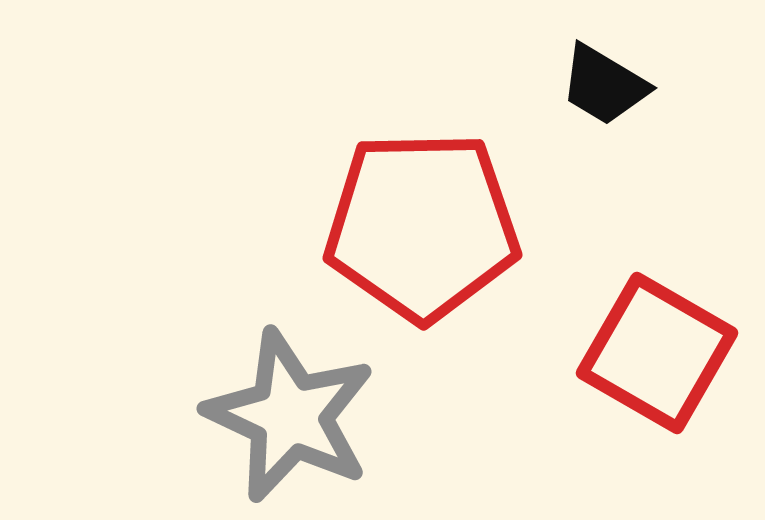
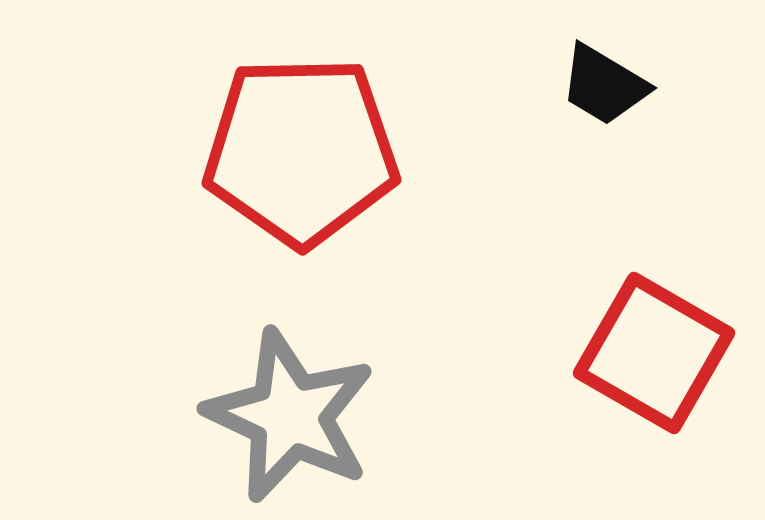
red pentagon: moved 121 px left, 75 px up
red square: moved 3 px left
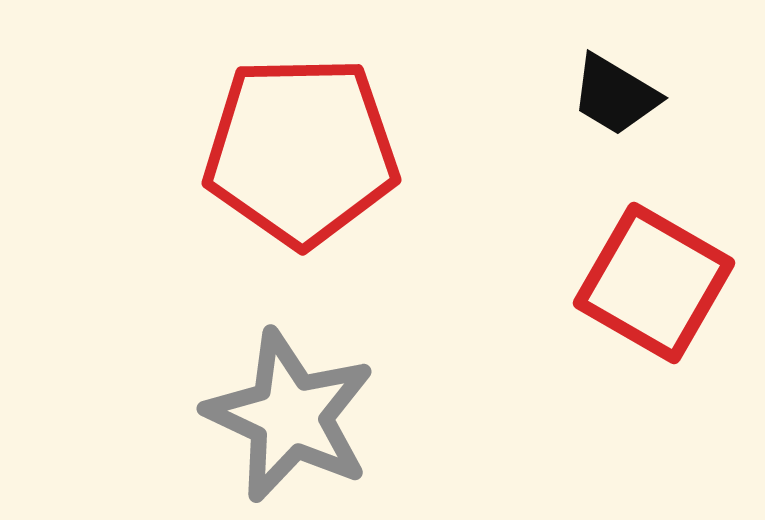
black trapezoid: moved 11 px right, 10 px down
red square: moved 70 px up
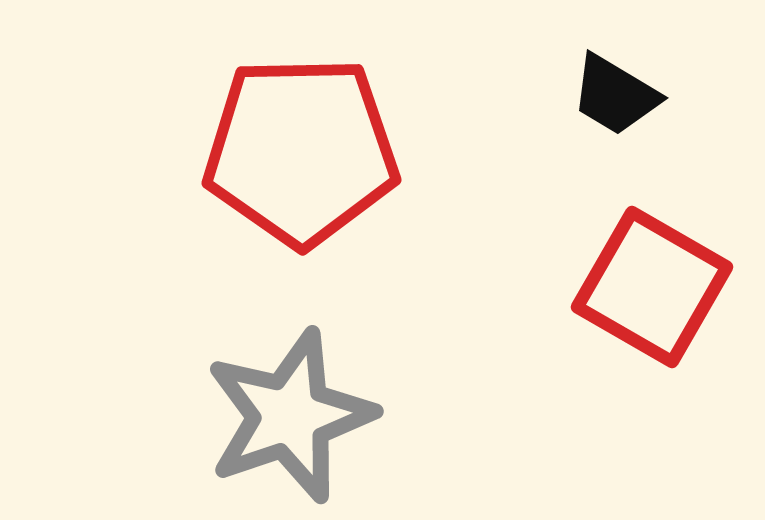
red square: moved 2 px left, 4 px down
gray star: rotated 28 degrees clockwise
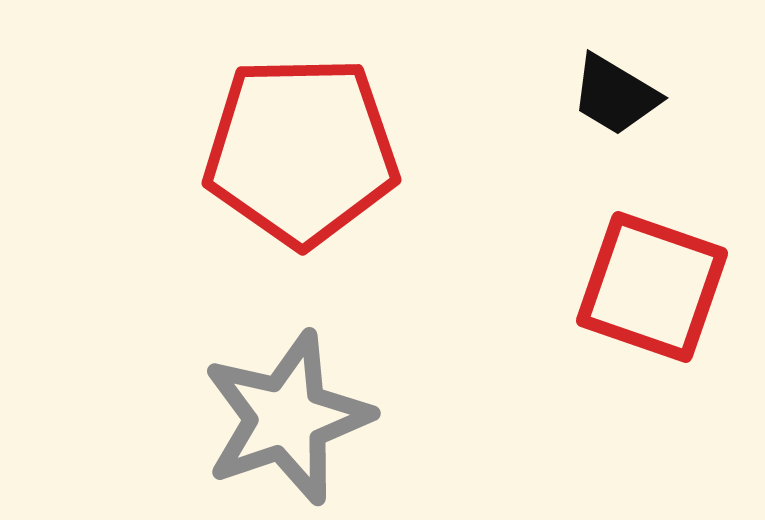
red square: rotated 11 degrees counterclockwise
gray star: moved 3 px left, 2 px down
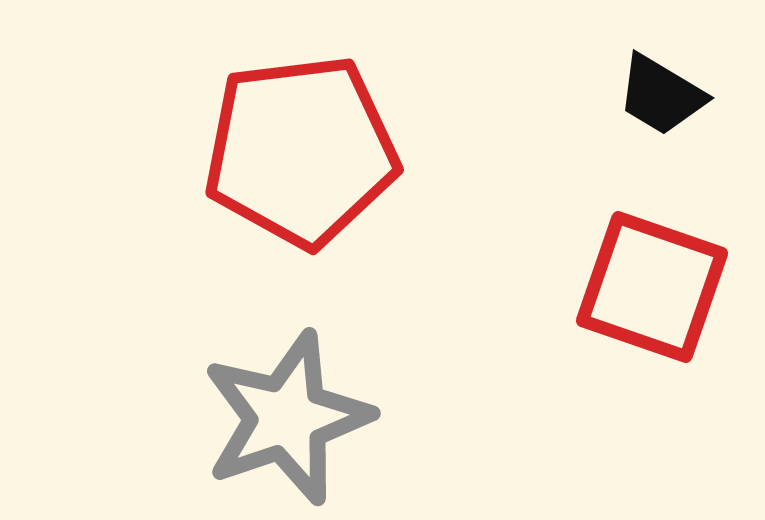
black trapezoid: moved 46 px right
red pentagon: rotated 6 degrees counterclockwise
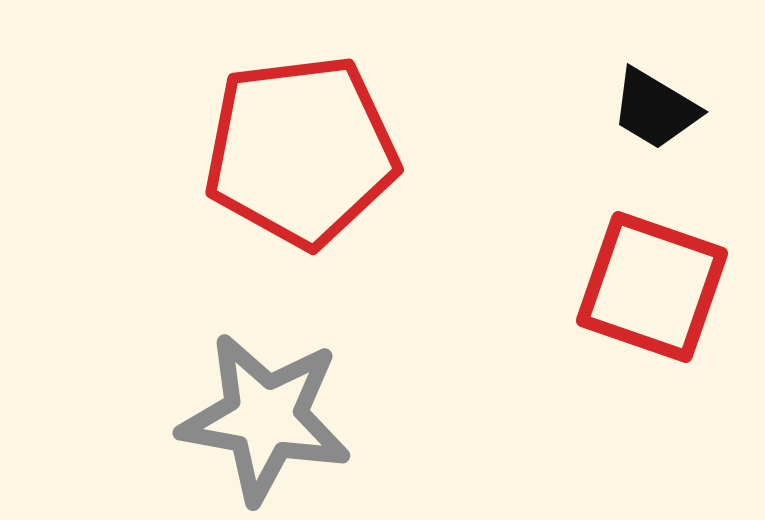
black trapezoid: moved 6 px left, 14 px down
gray star: moved 22 px left; rotated 29 degrees clockwise
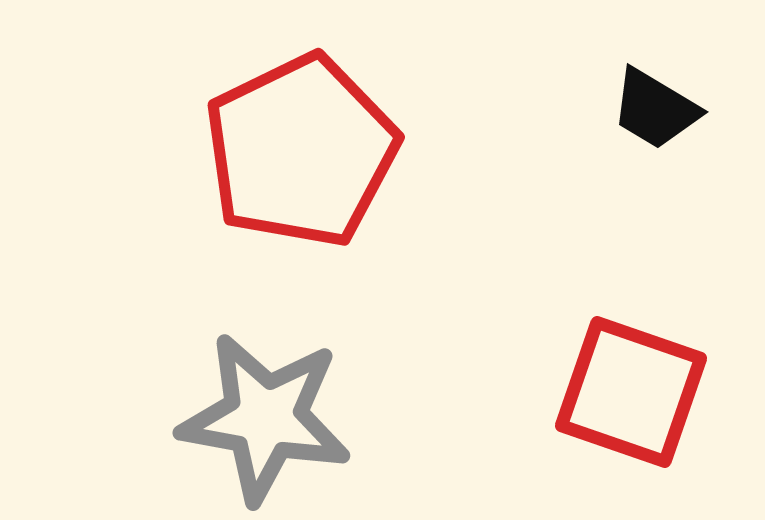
red pentagon: rotated 19 degrees counterclockwise
red square: moved 21 px left, 105 px down
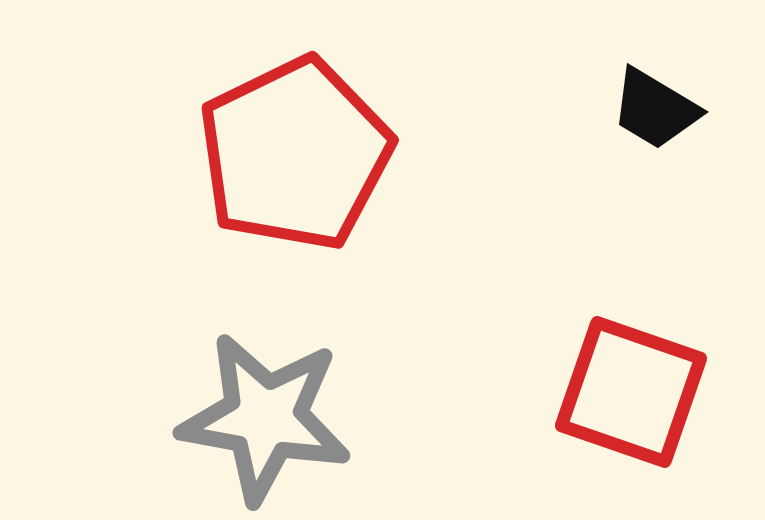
red pentagon: moved 6 px left, 3 px down
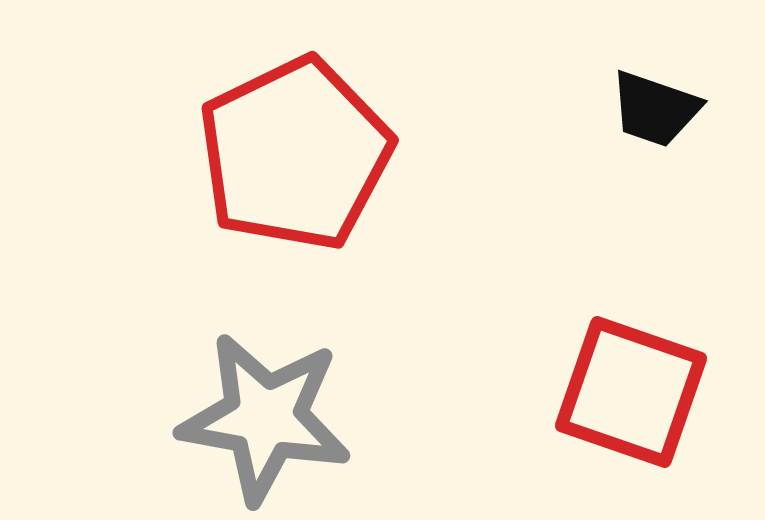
black trapezoid: rotated 12 degrees counterclockwise
